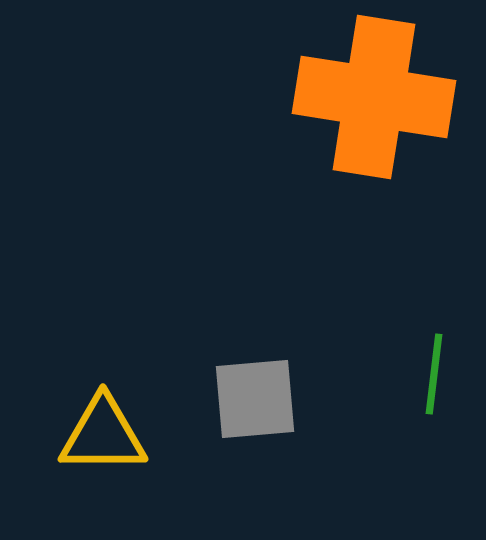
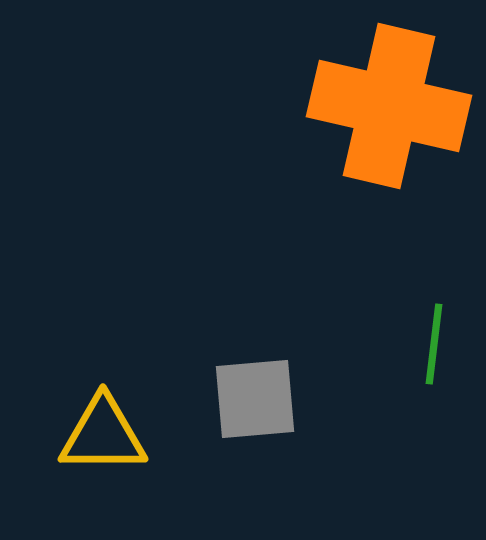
orange cross: moved 15 px right, 9 px down; rotated 4 degrees clockwise
green line: moved 30 px up
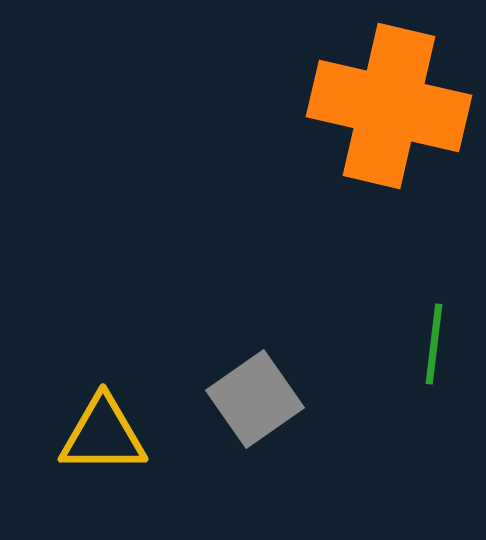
gray square: rotated 30 degrees counterclockwise
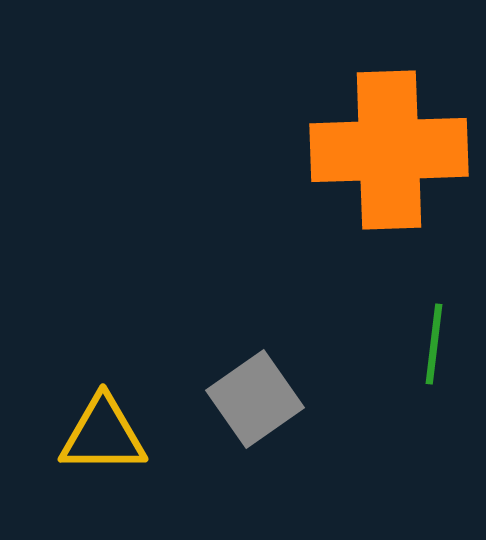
orange cross: moved 44 px down; rotated 15 degrees counterclockwise
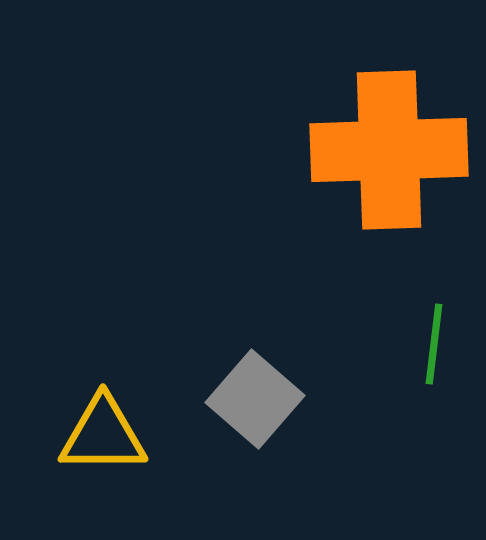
gray square: rotated 14 degrees counterclockwise
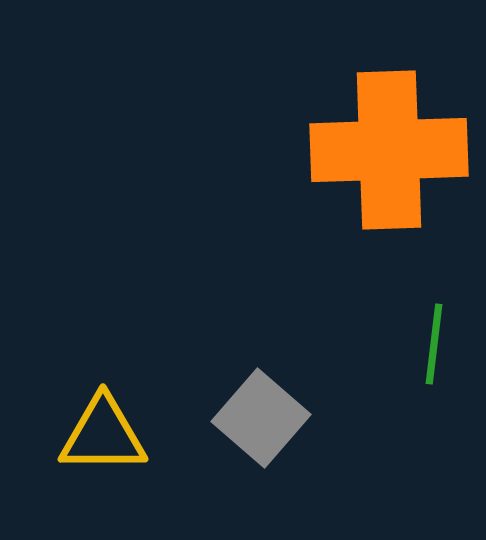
gray square: moved 6 px right, 19 px down
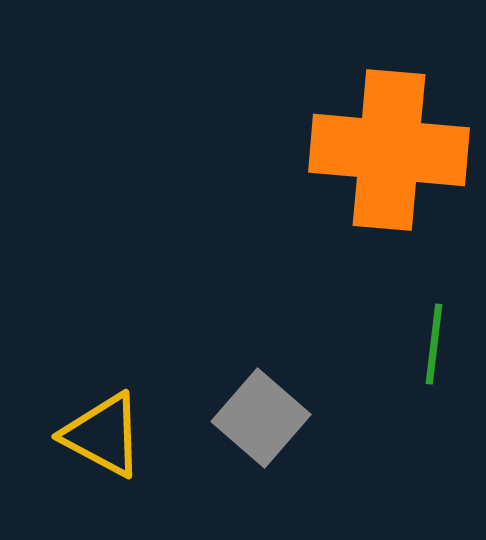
orange cross: rotated 7 degrees clockwise
yellow triangle: rotated 28 degrees clockwise
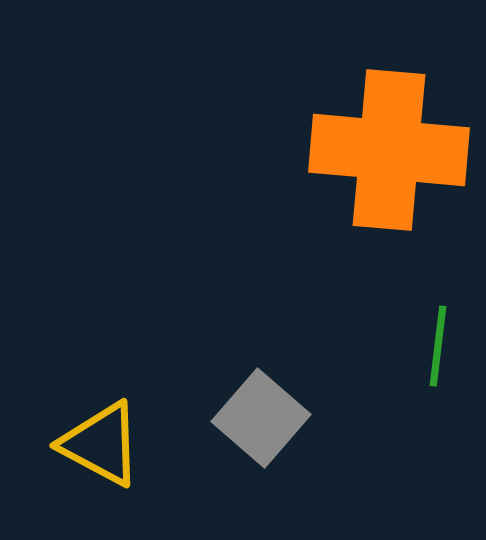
green line: moved 4 px right, 2 px down
yellow triangle: moved 2 px left, 9 px down
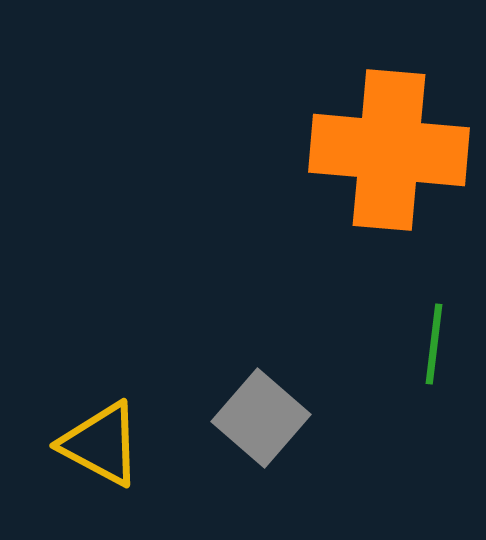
green line: moved 4 px left, 2 px up
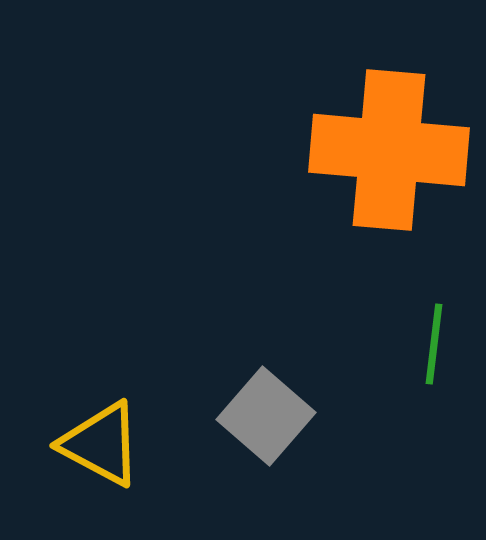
gray square: moved 5 px right, 2 px up
